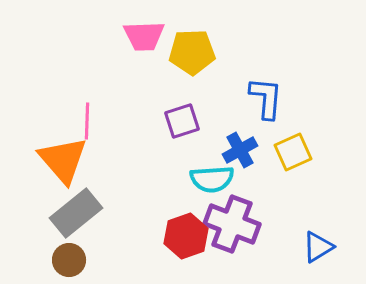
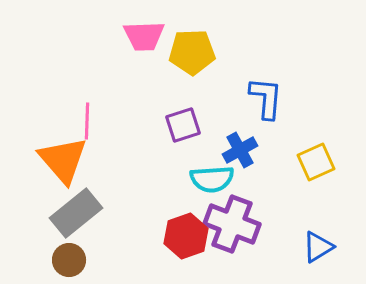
purple square: moved 1 px right, 4 px down
yellow square: moved 23 px right, 10 px down
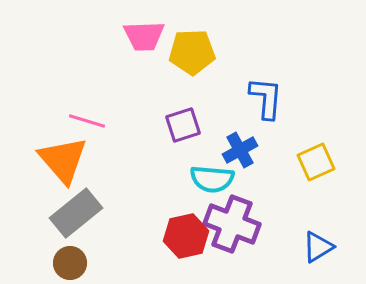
pink line: rotated 75 degrees counterclockwise
cyan semicircle: rotated 9 degrees clockwise
red hexagon: rotated 6 degrees clockwise
brown circle: moved 1 px right, 3 px down
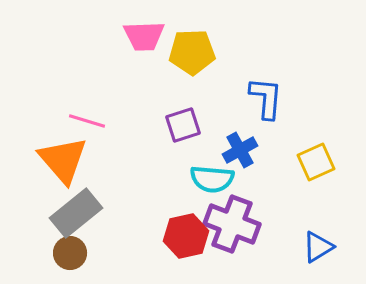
brown circle: moved 10 px up
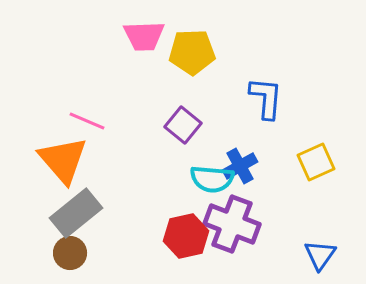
pink line: rotated 6 degrees clockwise
purple square: rotated 33 degrees counterclockwise
blue cross: moved 16 px down
blue triangle: moved 2 px right, 8 px down; rotated 24 degrees counterclockwise
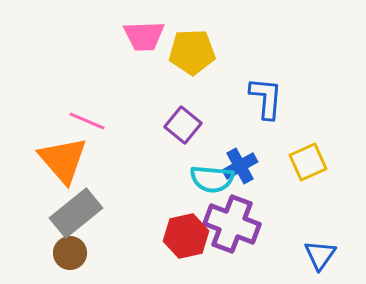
yellow square: moved 8 px left
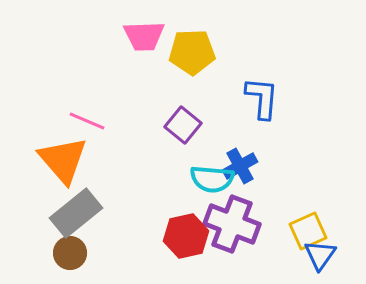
blue L-shape: moved 4 px left
yellow square: moved 69 px down
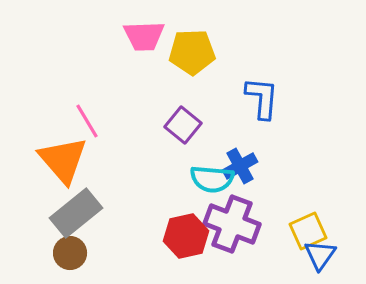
pink line: rotated 36 degrees clockwise
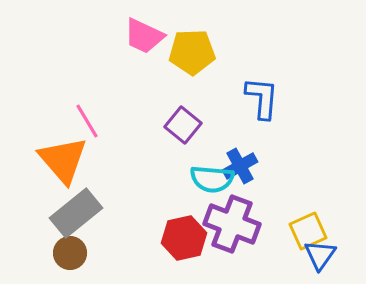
pink trapezoid: rotated 27 degrees clockwise
red hexagon: moved 2 px left, 2 px down
